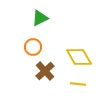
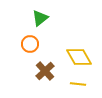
green triangle: rotated 12 degrees counterclockwise
orange circle: moved 3 px left, 3 px up
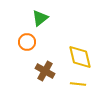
orange circle: moved 3 px left, 2 px up
yellow diamond: moved 1 px right; rotated 16 degrees clockwise
brown cross: rotated 18 degrees counterclockwise
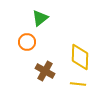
yellow diamond: rotated 16 degrees clockwise
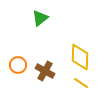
orange circle: moved 9 px left, 23 px down
yellow line: moved 3 px right, 1 px up; rotated 28 degrees clockwise
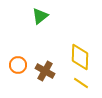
green triangle: moved 2 px up
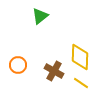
brown cross: moved 9 px right
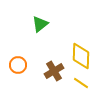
green triangle: moved 8 px down
yellow diamond: moved 1 px right, 1 px up
brown cross: rotated 30 degrees clockwise
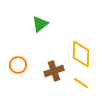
yellow diamond: moved 2 px up
brown cross: rotated 12 degrees clockwise
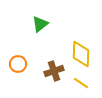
orange circle: moved 1 px up
